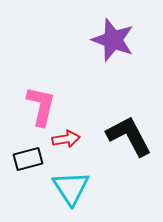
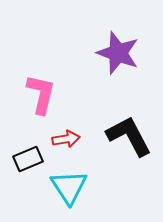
purple star: moved 5 px right, 13 px down
pink L-shape: moved 12 px up
black rectangle: rotated 8 degrees counterclockwise
cyan triangle: moved 2 px left, 1 px up
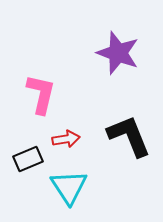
black L-shape: rotated 6 degrees clockwise
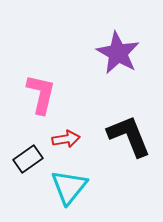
purple star: rotated 9 degrees clockwise
black rectangle: rotated 12 degrees counterclockwise
cyan triangle: rotated 12 degrees clockwise
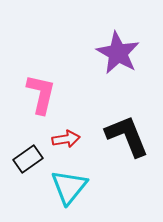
black L-shape: moved 2 px left
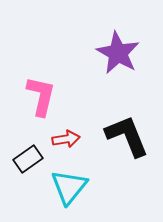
pink L-shape: moved 2 px down
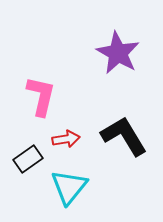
black L-shape: moved 3 px left; rotated 9 degrees counterclockwise
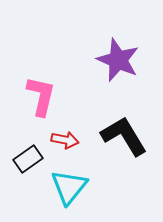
purple star: moved 7 px down; rotated 6 degrees counterclockwise
red arrow: moved 1 px left, 1 px down; rotated 20 degrees clockwise
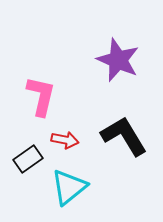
cyan triangle: rotated 12 degrees clockwise
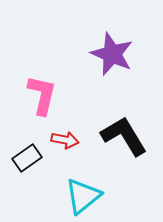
purple star: moved 6 px left, 6 px up
pink L-shape: moved 1 px right, 1 px up
black rectangle: moved 1 px left, 1 px up
cyan triangle: moved 14 px right, 9 px down
